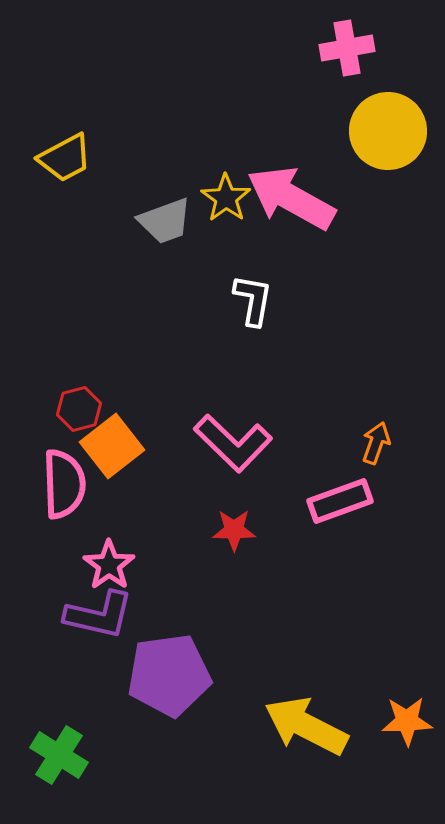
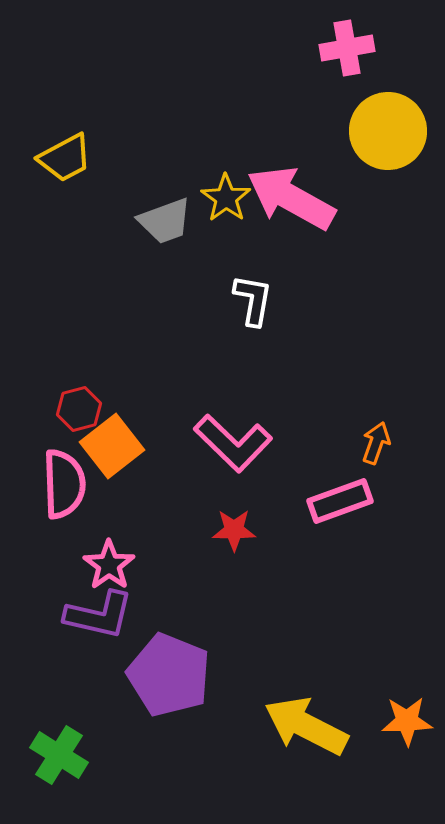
purple pentagon: rotated 30 degrees clockwise
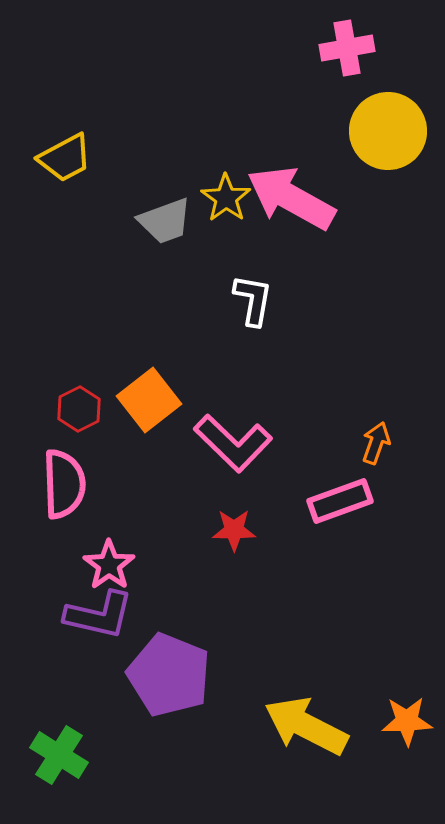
red hexagon: rotated 12 degrees counterclockwise
orange square: moved 37 px right, 46 px up
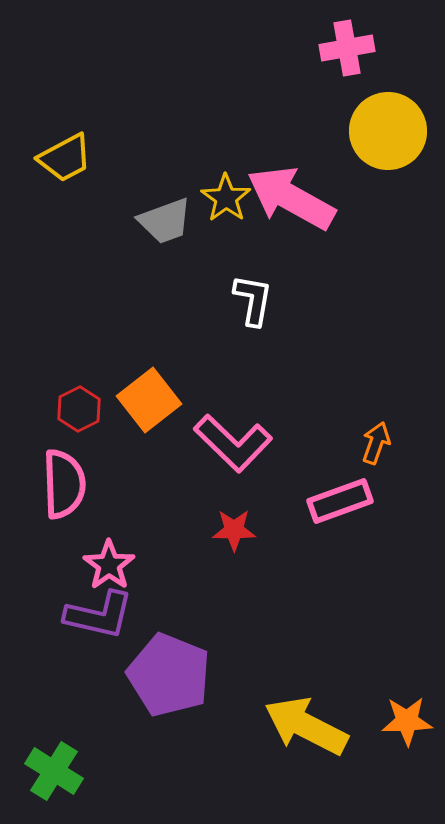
green cross: moved 5 px left, 16 px down
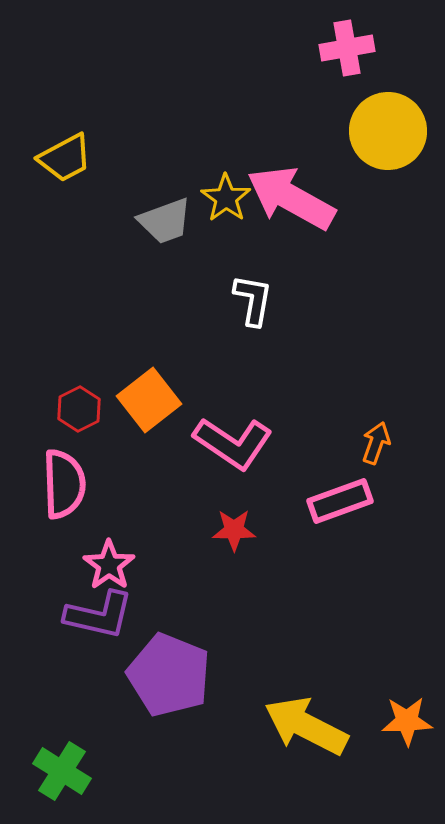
pink L-shape: rotated 10 degrees counterclockwise
green cross: moved 8 px right
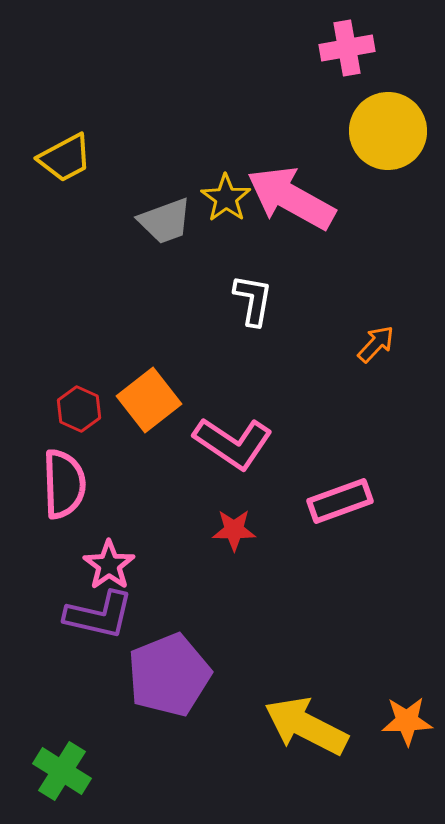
red hexagon: rotated 9 degrees counterclockwise
orange arrow: moved 99 px up; rotated 24 degrees clockwise
purple pentagon: rotated 28 degrees clockwise
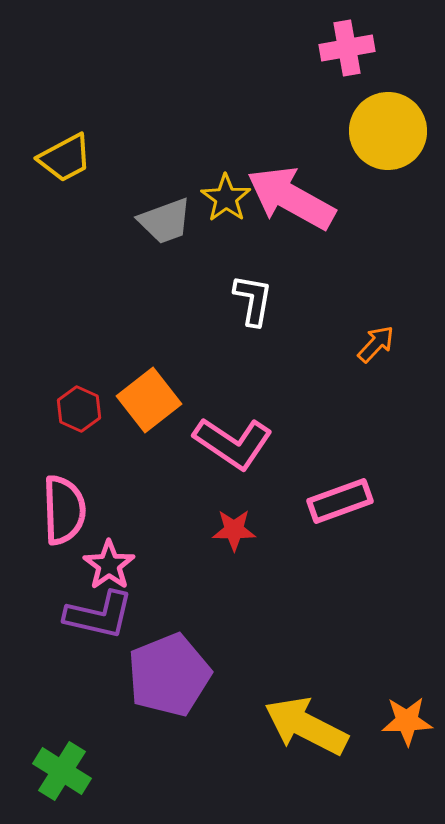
pink semicircle: moved 26 px down
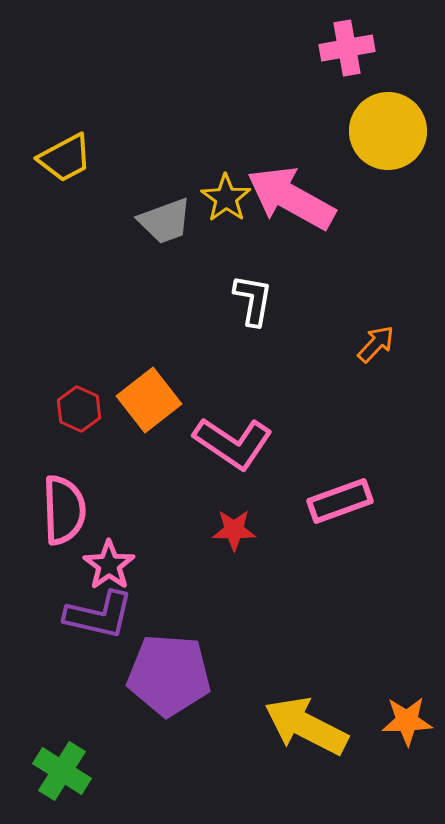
purple pentagon: rotated 26 degrees clockwise
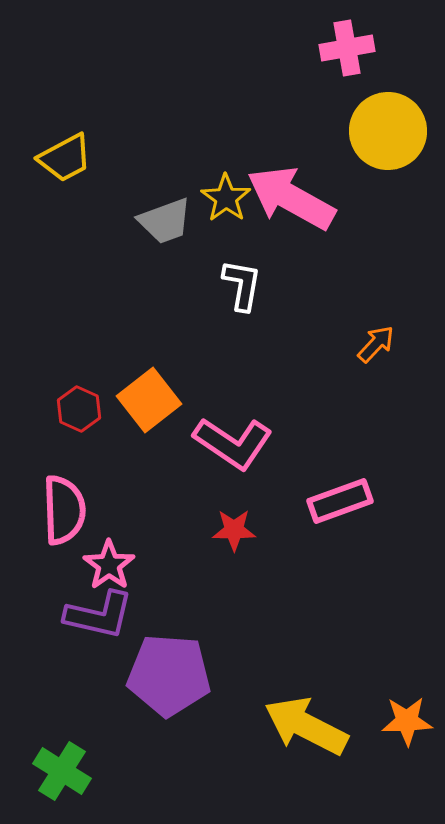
white L-shape: moved 11 px left, 15 px up
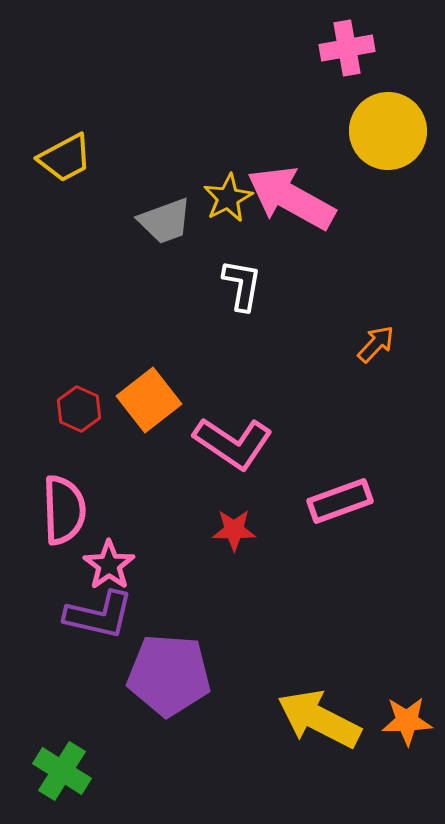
yellow star: moved 2 px right; rotated 9 degrees clockwise
yellow arrow: moved 13 px right, 7 px up
